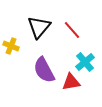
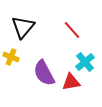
black triangle: moved 16 px left
yellow cross: moved 11 px down
purple semicircle: moved 3 px down
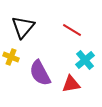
red line: rotated 18 degrees counterclockwise
cyan cross: moved 2 px up
purple semicircle: moved 4 px left
red triangle: moved 2 px down
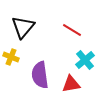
purple semicircle: moved 2 px down; rotated 20 degrees clockwise
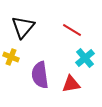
cyan cross: moved 2 px up
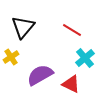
yellow cross: rotated 35 degrees clockwise
purple semicircle: rotated 68 degrees clockwise
red triangle: rotated 36 degrees clockwise
